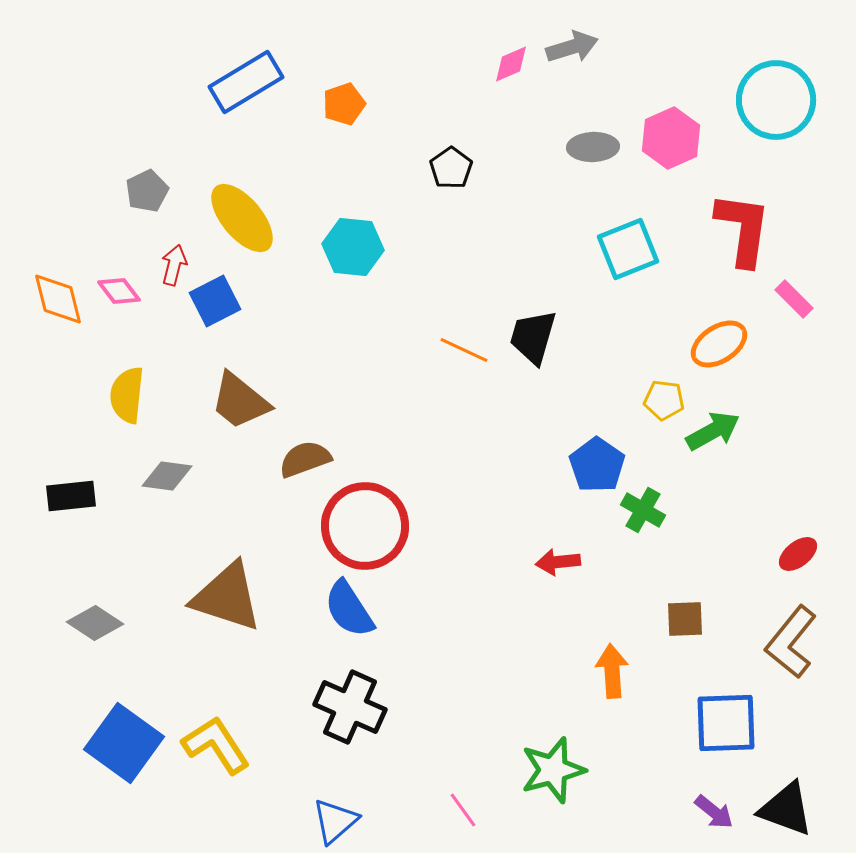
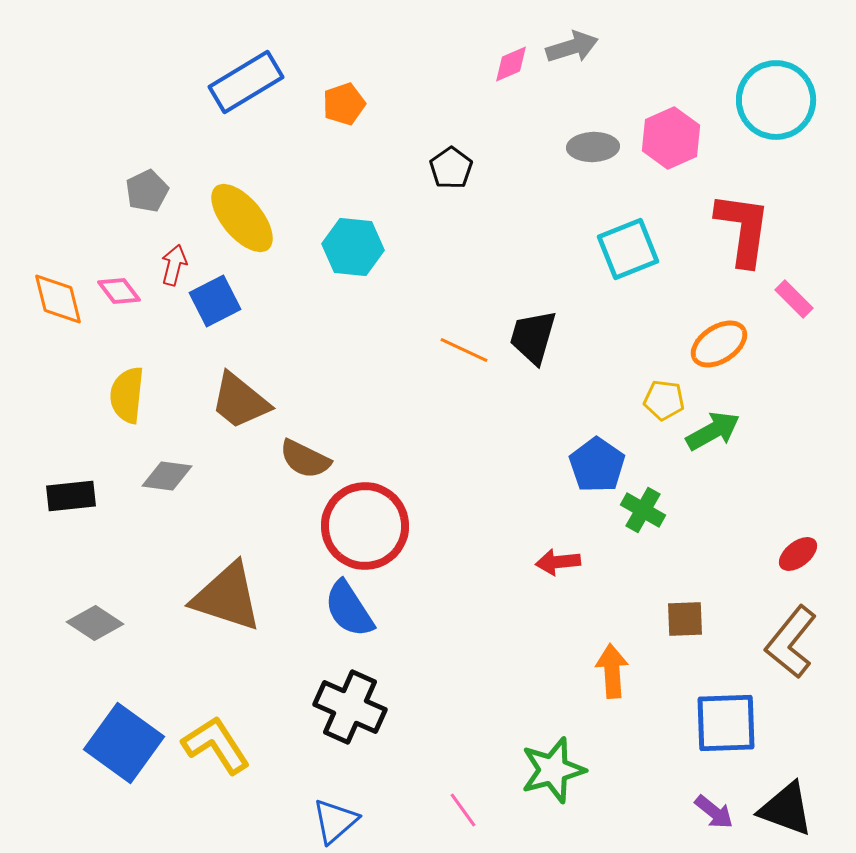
brown semicircle at (305, 459): rotated 134 degrees counterclockwise
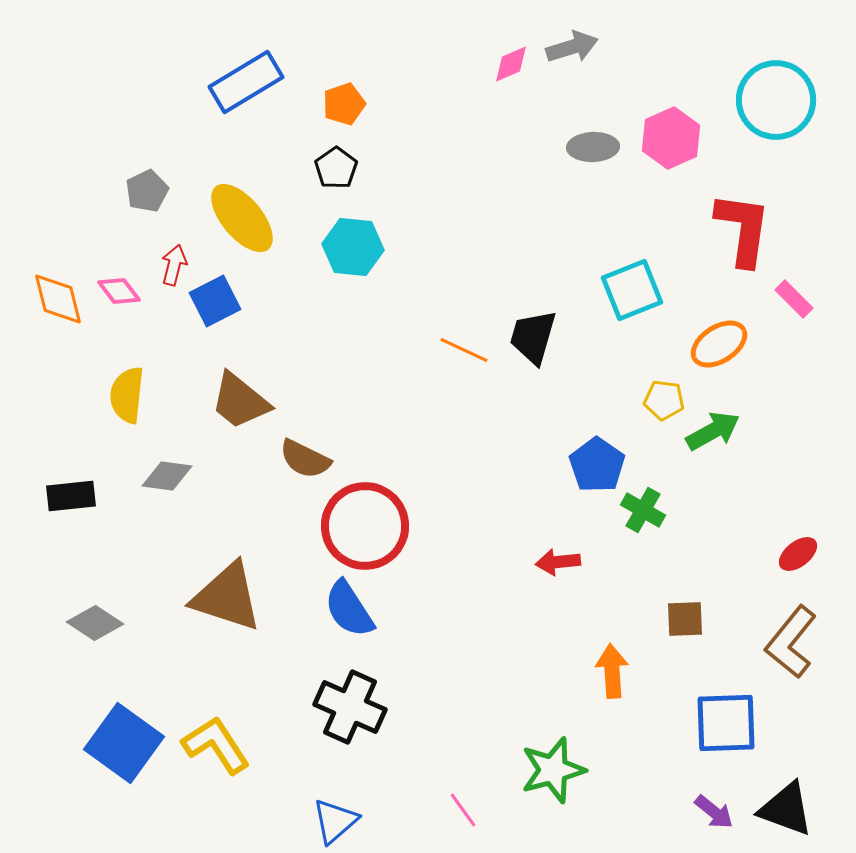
black pentagon at (451, 168): moved 115 px left
cyan square at (628, 249): moved 4 px right, 41 px down
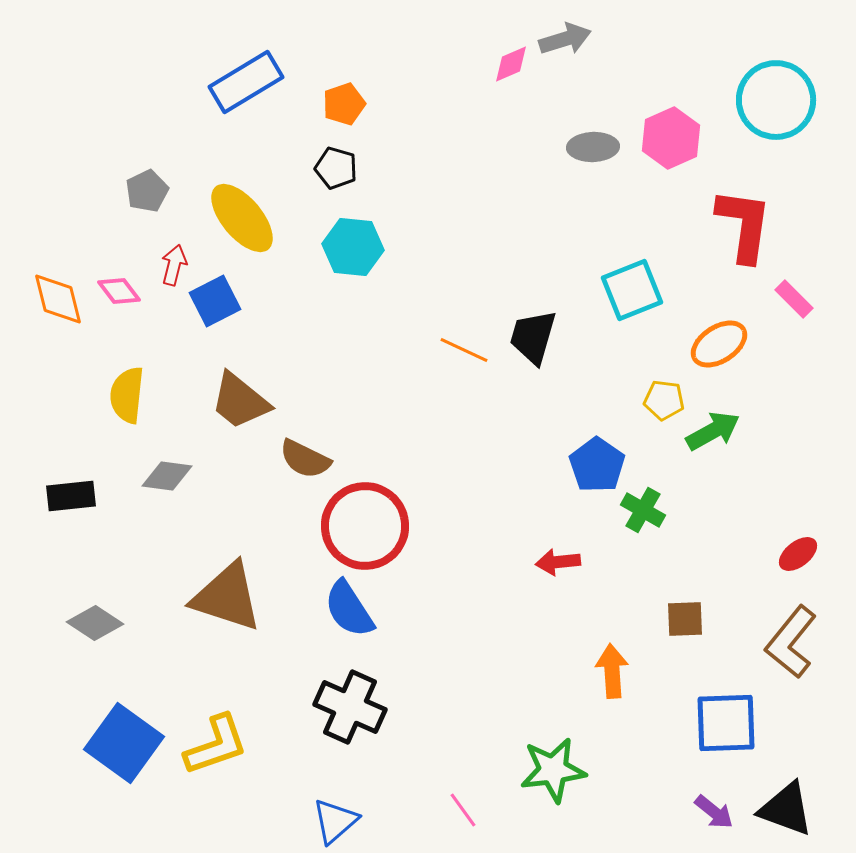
gray arrow at (572, 47): moved 7 px left, 8 px up
black pentagon at (336, 168): rotated 21 degrees counterclockwise
red L-shape at (743, 229): moved 1 px right, 4 px up
yellow L-shape at (216, 745): rotated 104 degrees clockwise
green star at (553, 770): rotated 8 degrees clockwise
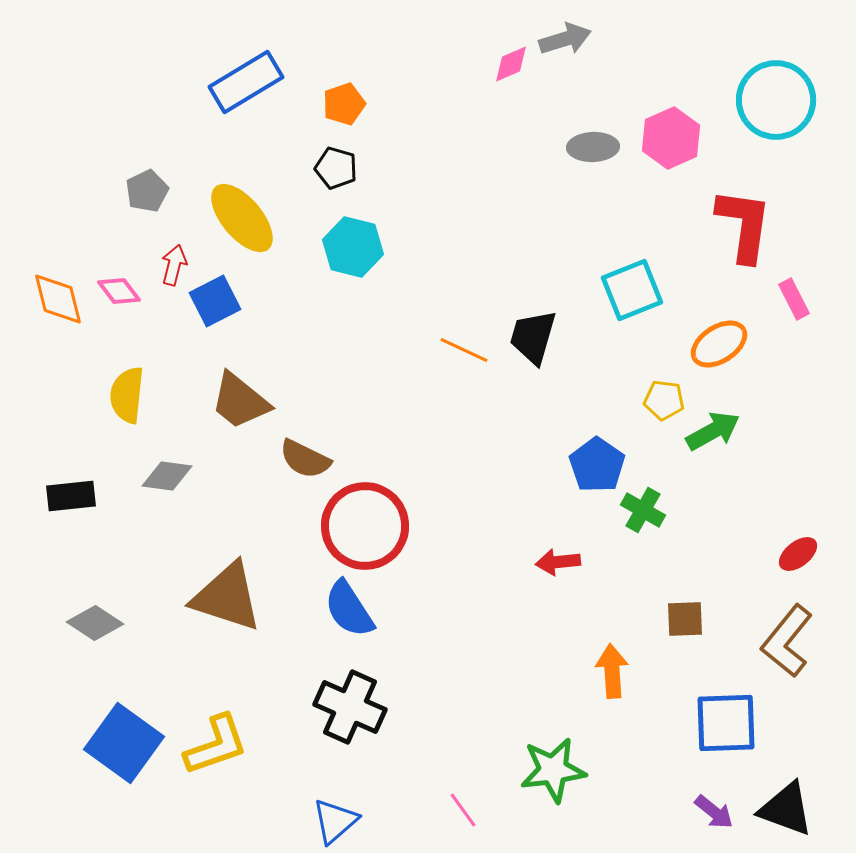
cyan hexagon at (353, 247): rotated 8 degrees clockwise
pink rectangle at (794, 299): rotated 18 degrees clockwise
brown L-shape at (791, 642): moved 4 px left, 1 px up
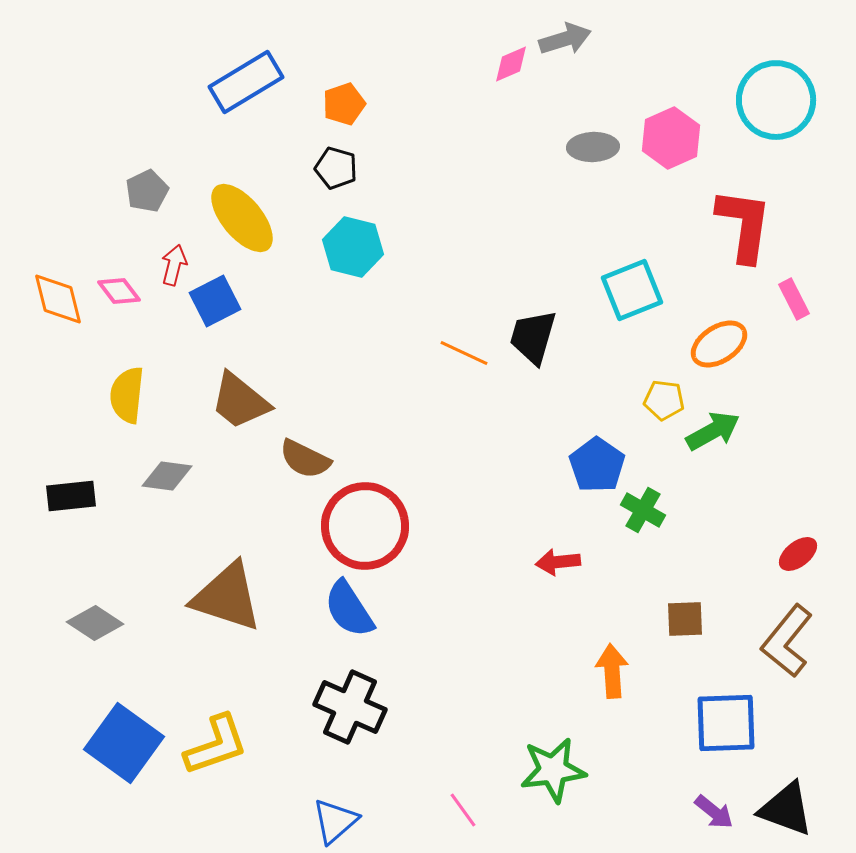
orange line at (464, 350): moved 3 px down
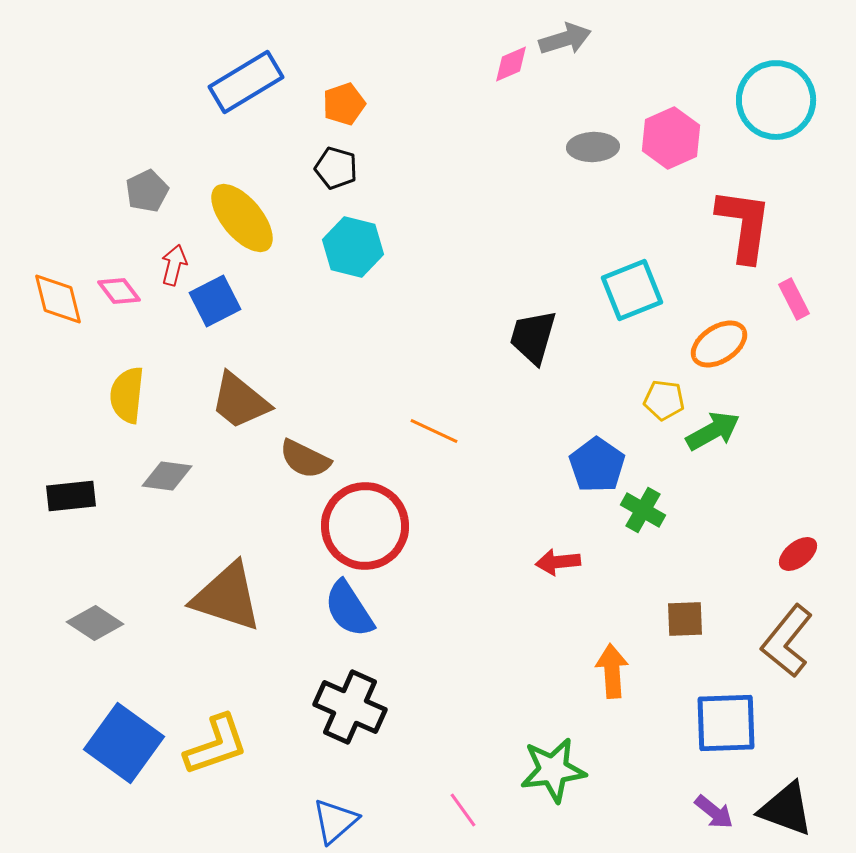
orange line at (464, 353): moved 30 px left, 78 px down
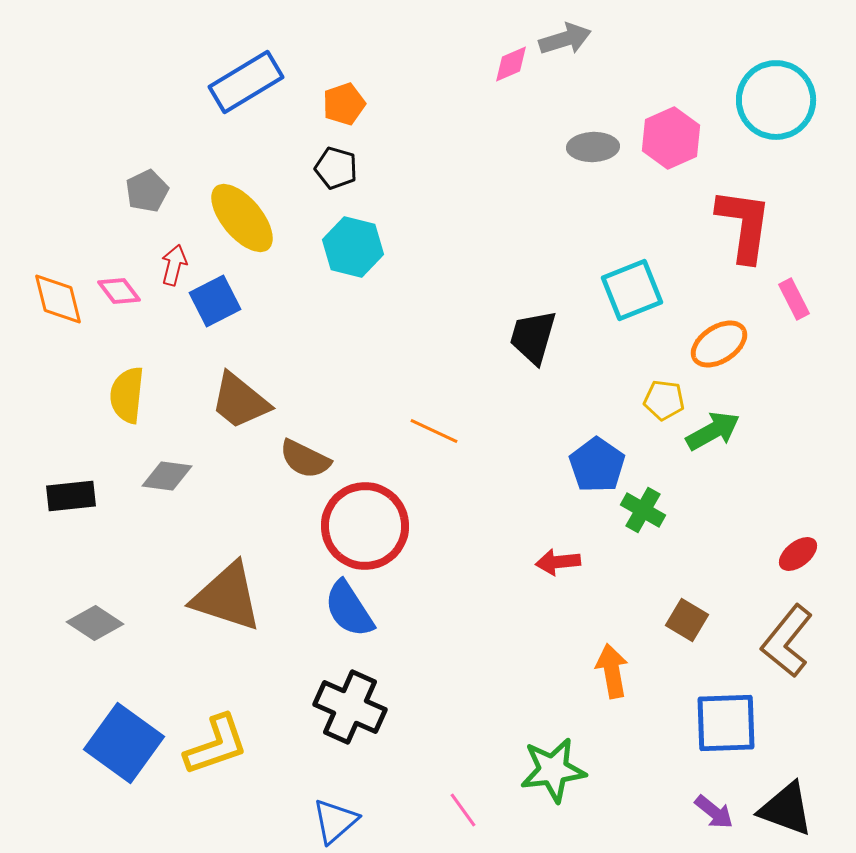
brown square at (685, 619): moved 2 px right, 1 px down; rotated 33 degrees clockwise
orange arrow at (612, 671): rotated 6 degrees counterclockwise
